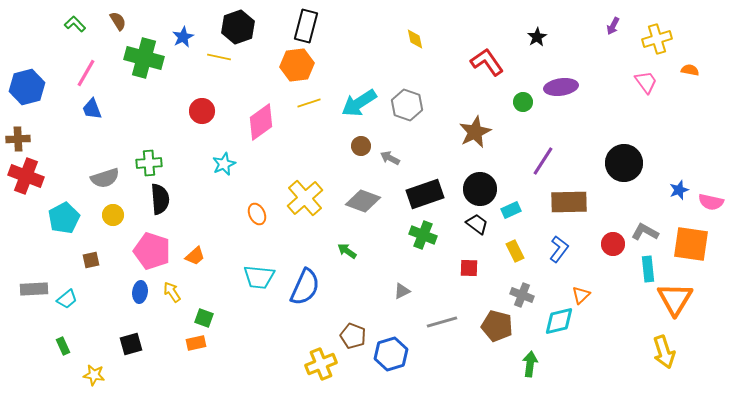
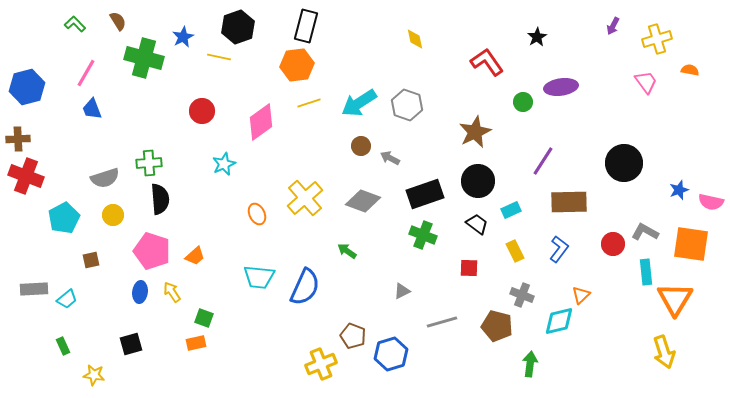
black circle at (480, 189): moved 2 px left, 8 px up
cyan rectangle at (648, 269): moved 2 px left, 3 px down
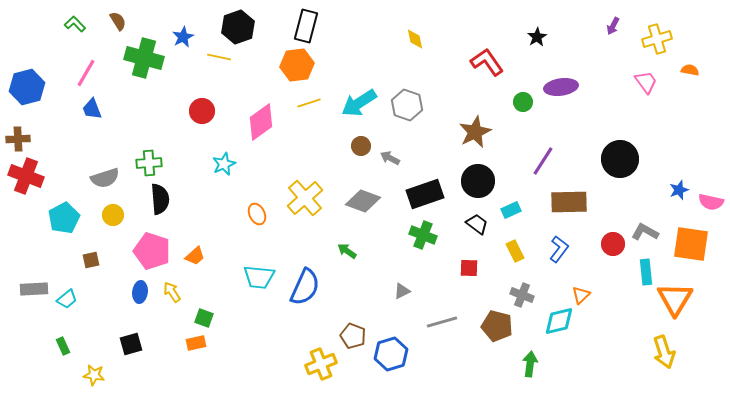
black circle at (624, 163): moved 4 px left, 4 px up
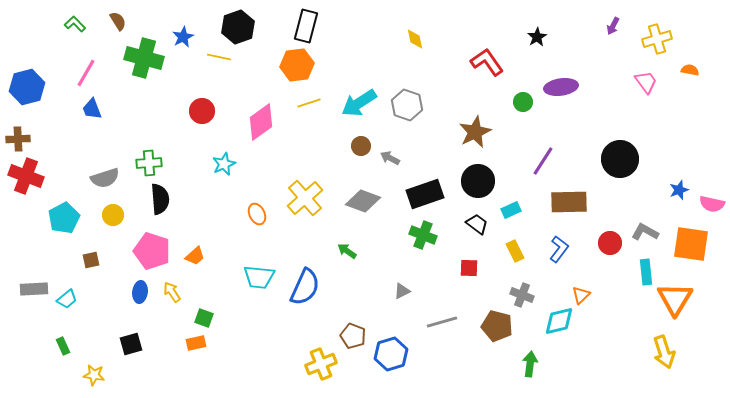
pink semicircle at (711, 202): moved 1 px right, 2 px down
red circle at (613, 244): moved 3 px left, 1 px up
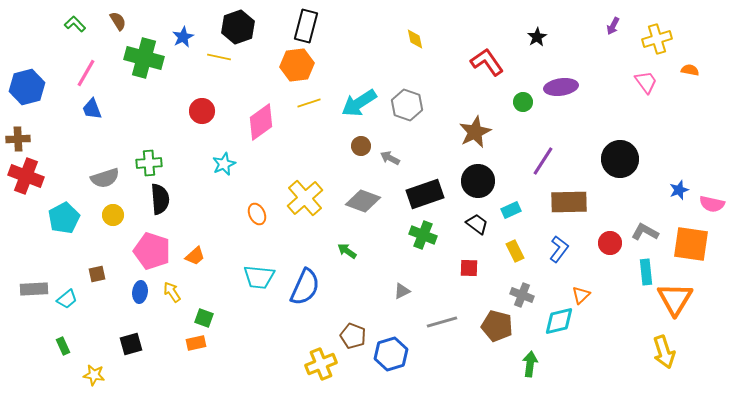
brown square at (91, 260): moved 6 px right, 14 px down
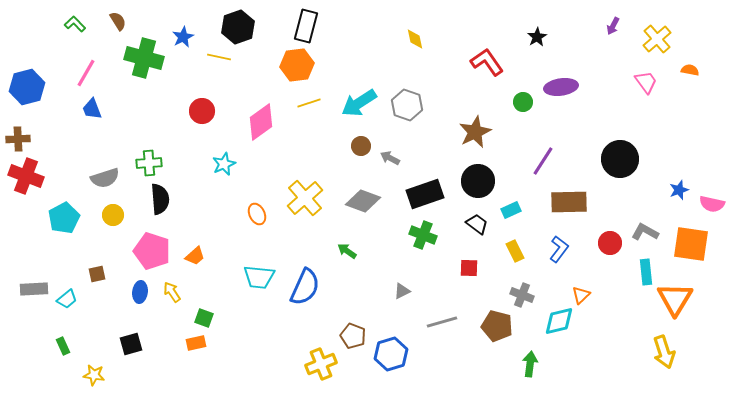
yellow cross at (657, 39): rotated 24 degrees counterclockwise
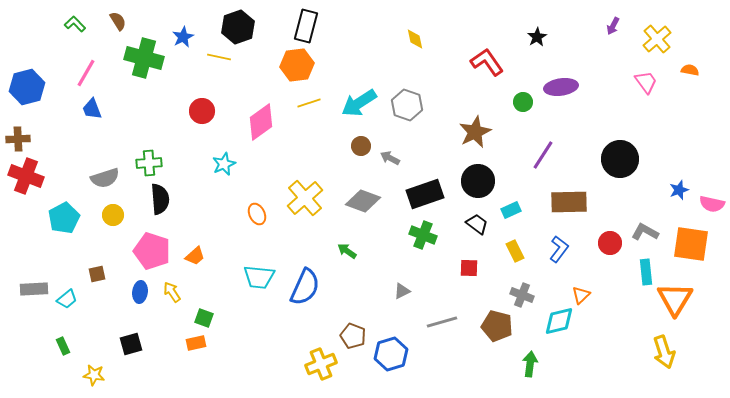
purple line at (543, 161): moved 6 px up
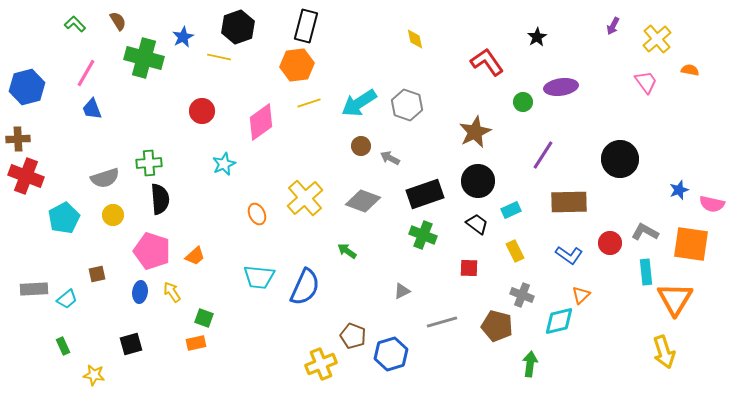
blue L-shape at (559, 249): moved 10 px right, 6 px down; rotated 88 degrees clockwise
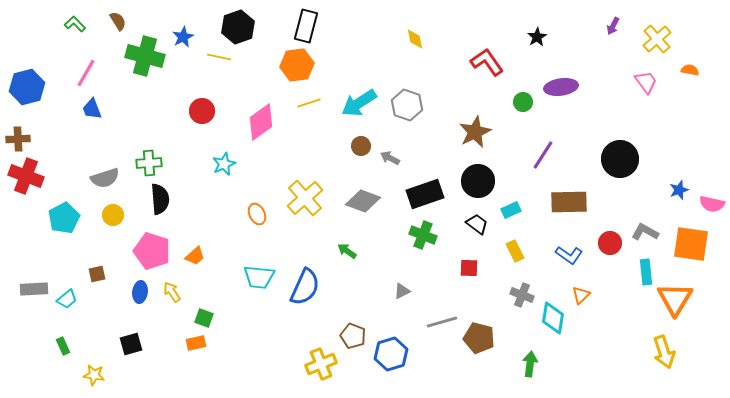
green cross at (144, 58): moved 1 px right, 2 px up
cyan diamond at (559, 321): moved 6 px left, 3 px up; rotated 68 degrees counterclockwise
brown pentagon at (497, 326): moved 18 px left, 12 px down
